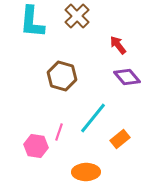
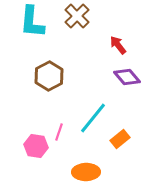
brown hexagon: moved 13 px left; rotated 16 degrees clockwise
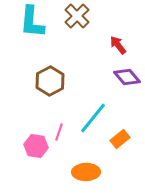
brown hexagon: moved 1 px right, 5 px down
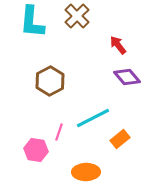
cyan line: rotated 24 degrees clockwise
pink hexagon: moved 4 px down
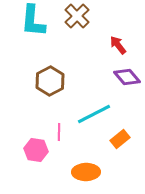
cyan L-shape: moved 1 px right, 1 px up
cyan line: moved 1 px right, 4 px up
pink line: rotated 18 degrees counterclockwise
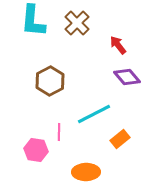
brown cross: moved 7 px down
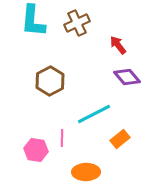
brown cross: rotated 20 degrees clockwise
pink line: moved 3 px right, 6 px down
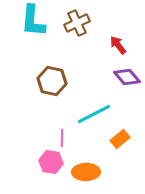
brown hexagon: moved 2 px right; rotated 20 degrees counterclockwise
pink hexagon: moved 15 px right, 12 px down
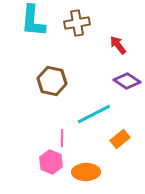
brown cross: rotated 15 degrees clockwise
purple diamond: moved 4 px down; rotated 16 degrees counterclockwise
pink hexagon: rotated 15 degrees clockwise
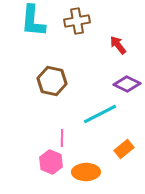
brown cross: moved 2 px up
purple diamond: moved 3 px down; rotated 8 degrees counterclockwise
cyan line: moved 6 px right
orange rectangle: moved 4 px right, 10 px down
